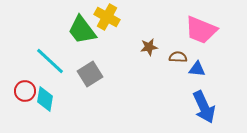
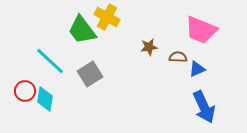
blue triangle: rotated 30 degrees counterclockwise
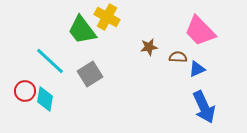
pink trapezoid: moved 1 px left, 1 px down; rotated 24 degrees clockwise
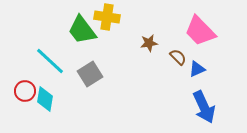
yellow cross: rotated 20 degrees counterclockwise
brown star: moved 4 px up
brown semicircle: rotated 42 degrees clockwise
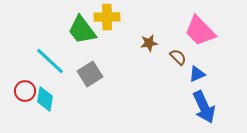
yellow cross: rotated 10 degrees counterclockwise
blue triangle: moved 5 px down
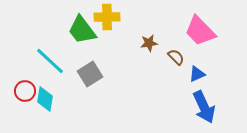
brown semicircle: moved 2 px left
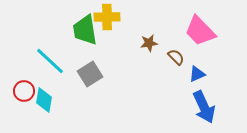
green trapezoid: moved 3 px right; rotated 28 degrees clockwise
red circle: moved 1 px left
cyan diamond: moved 1 px left, 1 px down
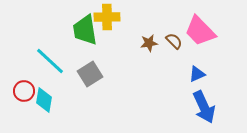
brown semicircle: moved 2 px left, 16 px up
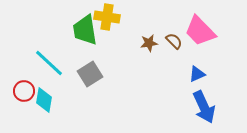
yellow cross: rotated 10 degrees clockwise
cyan line: moved 1 px left, 2 px down
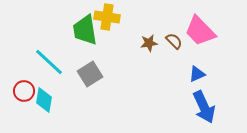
cyan line: moved 1 px up
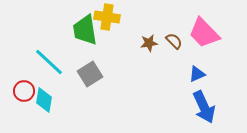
pink trapezoid: moved 4 px right, 2 px down
